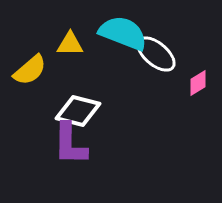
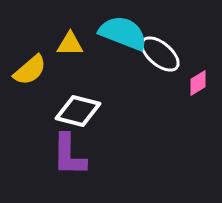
white ellipse: moved 4 px right
purple L-shape: moved 1 px left, 11 px down
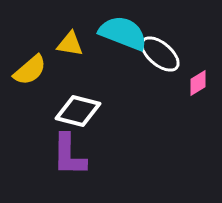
yellow triangle: rotated 8 degrees clockwise
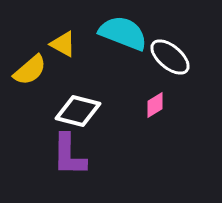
yellow triangle: moved 7 px left; rotated 20 degrees clockwise
white ellipse: moved 10 px right, 3 px down
pink diamond: moved 43 px left, 22 px down
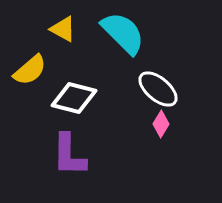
cyan semicircle: rotated 24 degrees clockwise
yellow triangle: moved 15 px up
white ellipse: moved 12 px left, 32 px down
pink diamond: moved 6 px right, 19 px down; rotated 28 degrees counterclockwise
white diamond: moved 4 px left, 13 px up
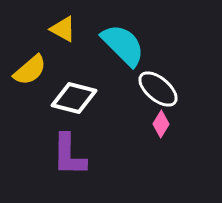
cyan semicircle: moved 12 px down
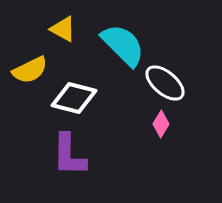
yellow semicircle: rotated 15 degrees clockwise
white ellipse: moved 7 px right, 6 px up
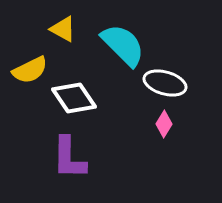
white ellipse: rotated 24 degrees counterclockwise
white diamond: rotated 42 degrees clockwise
pink diamond: moved 3 px right
purple L-shape: moved 3 px down
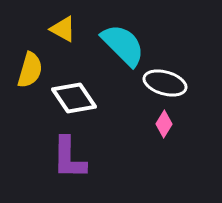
yellow semicircle: rotated 48 degrees counterclockwise
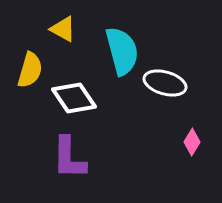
cyan semicircle: moved 1 px left, 6 px down; rotated 30 degrees clockwise
pink diamond: moved 28 px right, 18 px down
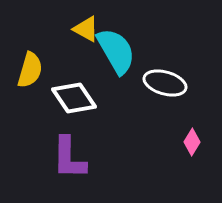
yellow triangle: moved 23 px right
cyan semicircle: moved 6 px left; rotated 15 degrees counterclockwise
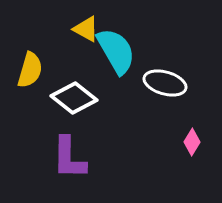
white diamond: rotated 18 degrees counterclockwise
